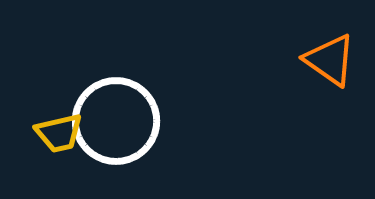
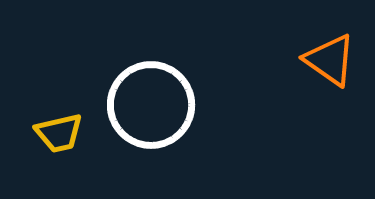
white circle: moved 35 px right, 16 px up
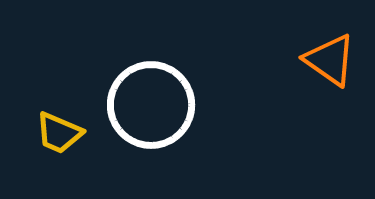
yellow trapezoid: rotated 36 degrees clockwise
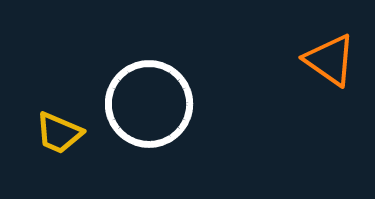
white circle: moved 2 px left, 1 px up
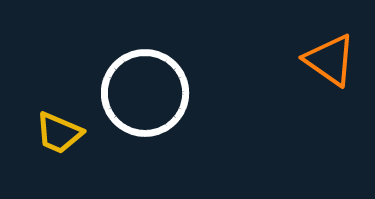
white circle: moved 4 px left, 11 px up
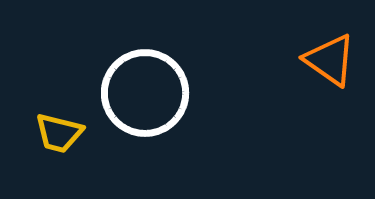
yellow trapezoid: rotated 9 degrees counterclockwise
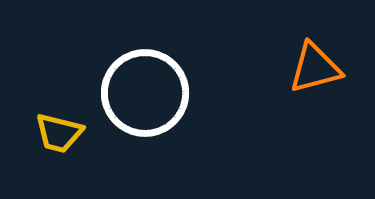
orange triangle: moved 15 px left, 8 px down; rotated 50 degrees counterclockwise
